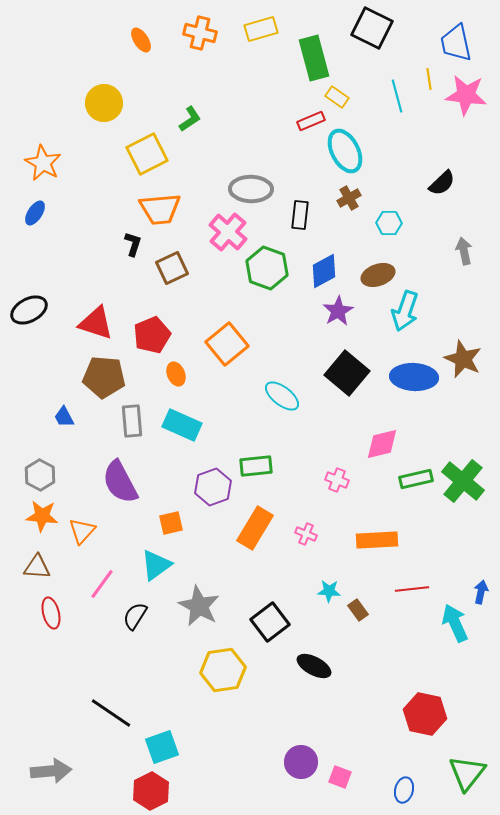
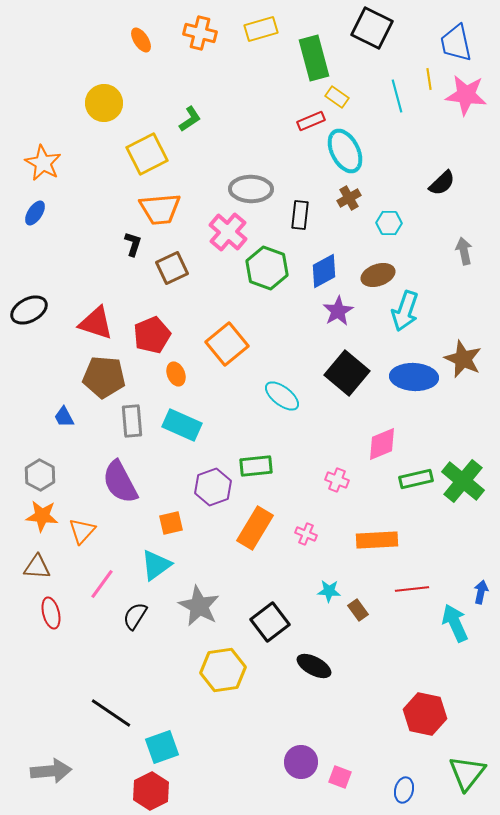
pink diamond at (382, 444): rotated 9 degrees counterclockwise
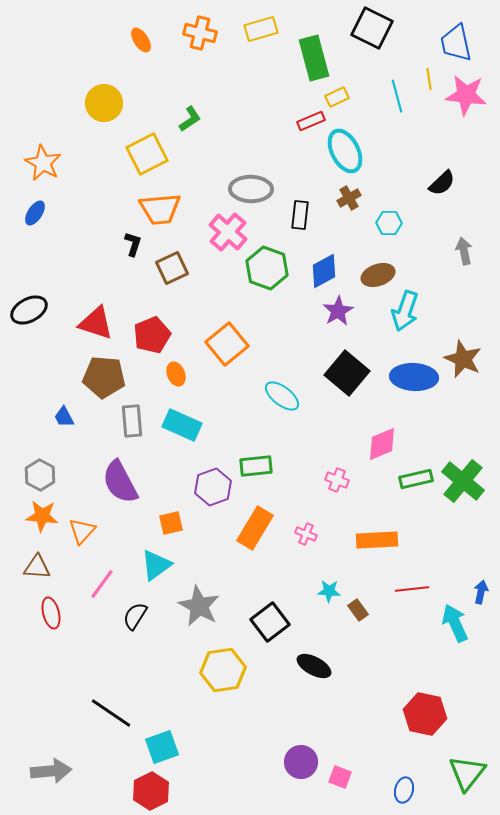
yellow rectangle at (337, 97): rotated 60 degrees counterclockwise
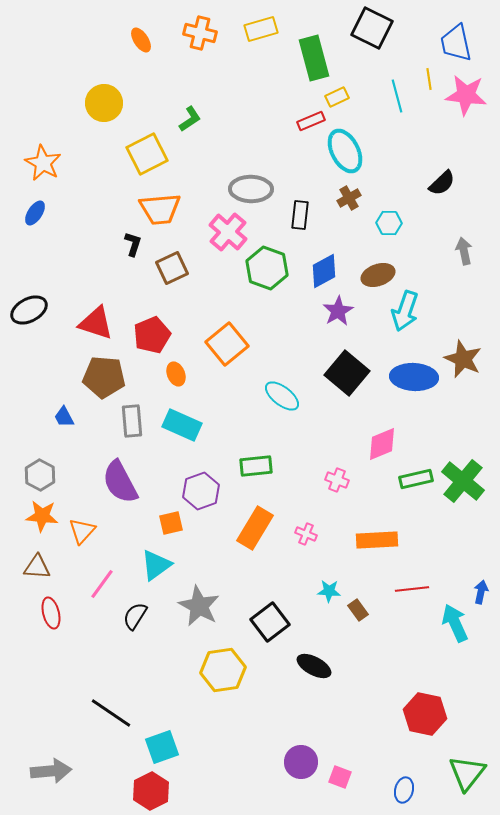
purple hexagon at (213, 487): moved 12 px left, 4 px down
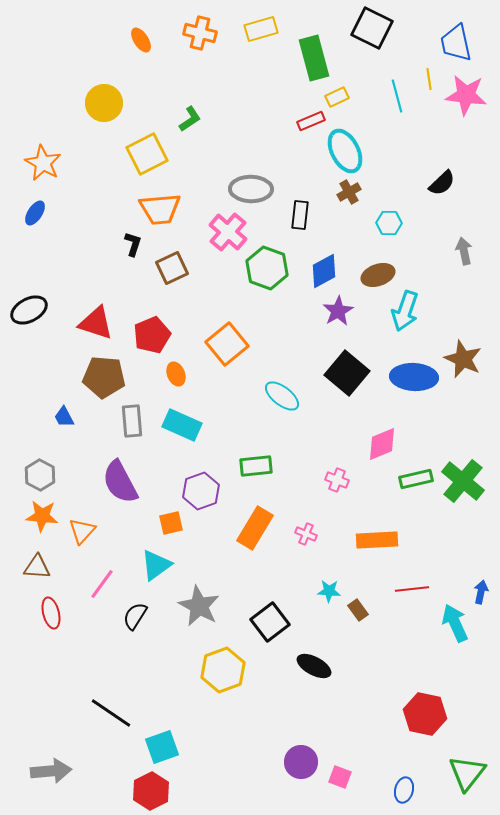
brown cross at (349, 198): moved 6 px up
yellow hexagon at (223, 670): rotated 12 degrees counterclockwise
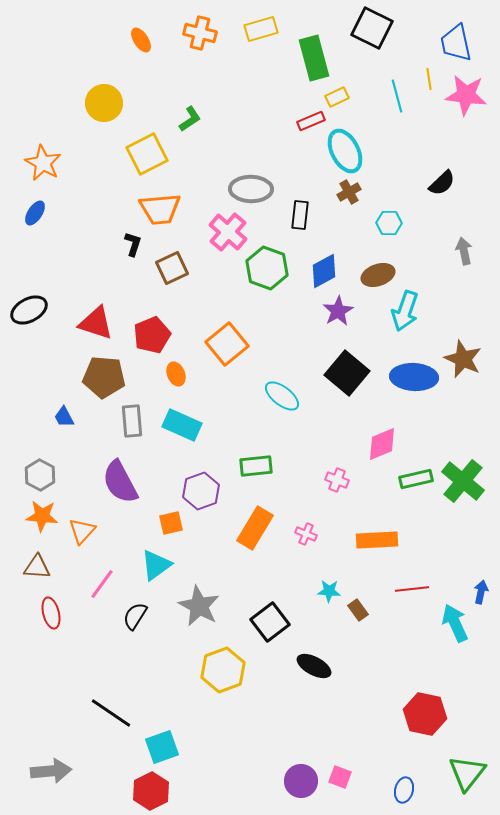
purple circle at (301, 762): moved 19 px down
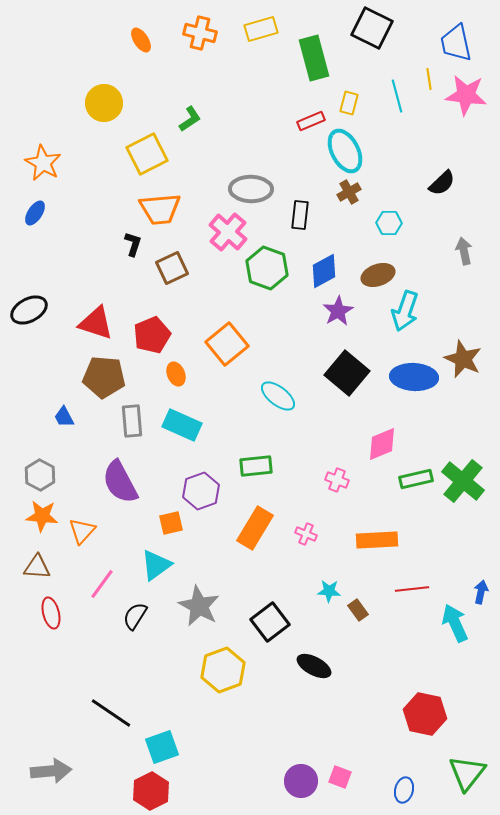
yellow rectangle at (337, 97): moved 12 px right, 6 px down; rotated 50 degrees counterclockwise
cyan ellipse at (282, 396): moved 4 px left
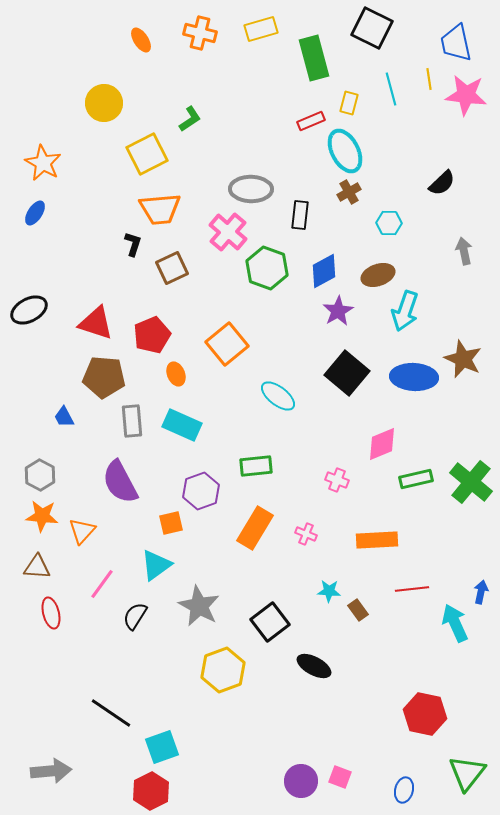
cyan line at (397, 96): moved 6 px left, 7 px up
green cross at (463, 481): moved 8 px right, 1 px down
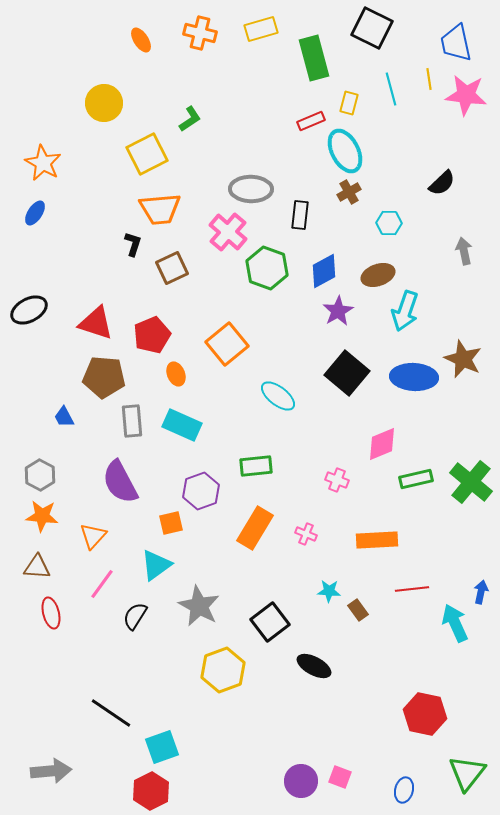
orange triangle at (82, 531): moved 11 px right, 5 px down
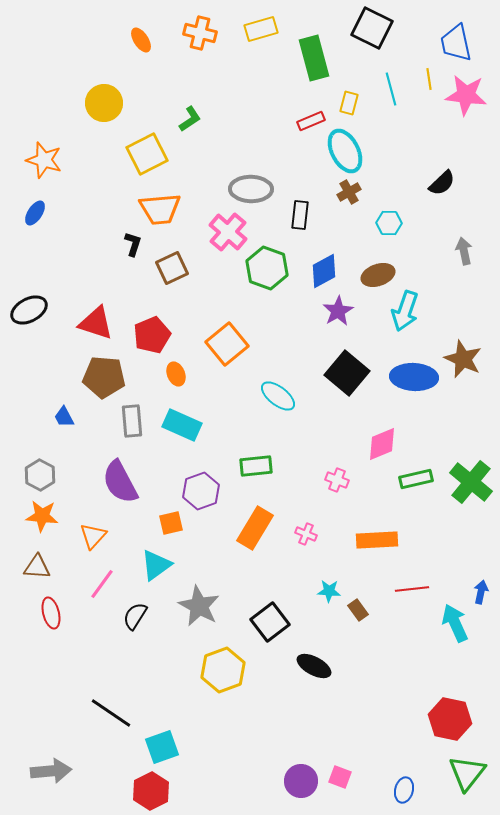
orange star at (43, 163): moved 1 px right, 3 px up; rotated 12 degrees counterclockwise
red hexagon at (425, 714): moved 25 px right, 5 px down
